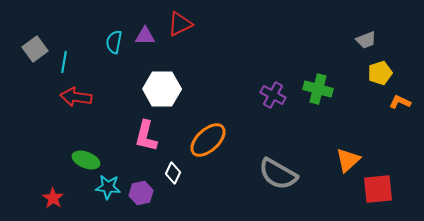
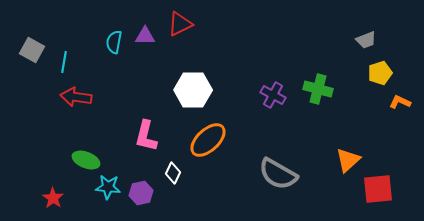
gray square: moved 3 px left, 1 px down; rotated 25 degrees counterclockwise
white hexagon: moved 31 px right, 1 px down
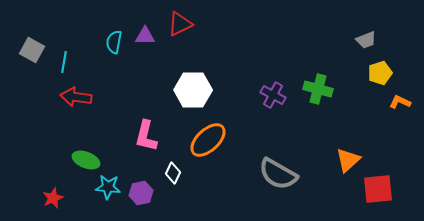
red star: rotated 15 degrees clockwise
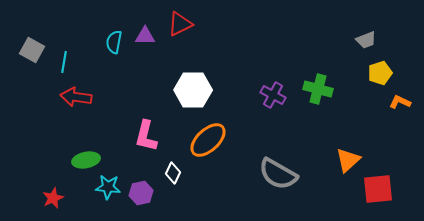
green ellipse: rotated 32 degrees counterclockwise
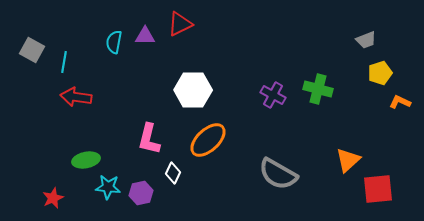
pink L-shape: moved 3 px right, 3 px down
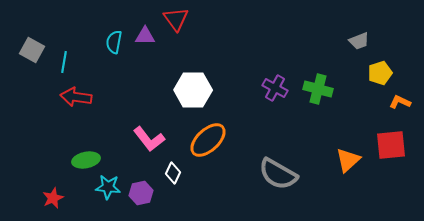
red triangle: moved 4 px left, 5 px up; rotated 40 degrees counterclockwise
gray trapezoid: moved 7 px left, 1 px down
purple cross: moved 2 px right, 7 px up
pink L-shape: rotated 52 degrees counterclockwise
red square: moved 13 px right, 44 px up
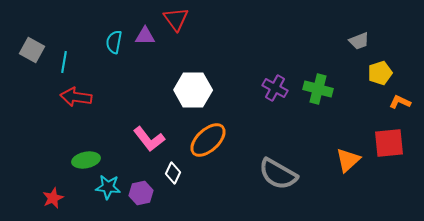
red square: moved 2 px left, 2 px up
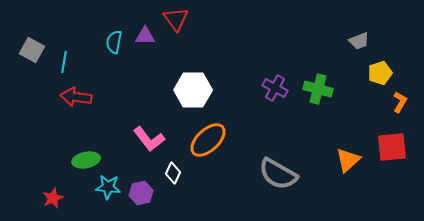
orange L-shape: rotated 95 degrees clockwise
red square: moved 3 px right, 4 px down
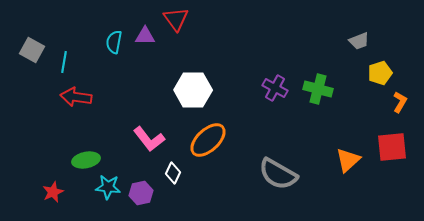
red star: moved 6 px up
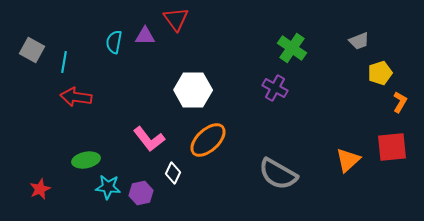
green cross: moved 26 px left, 41 px up; rotated 20 degrees clockwise
red star: moved 13 px left, 3 px up
